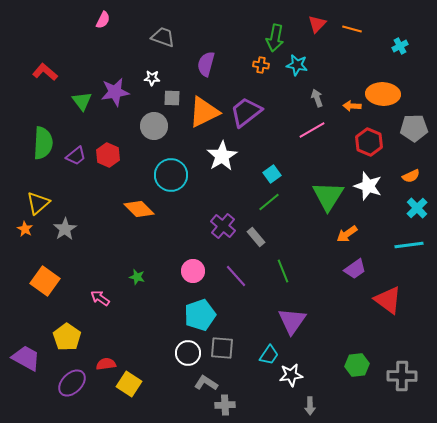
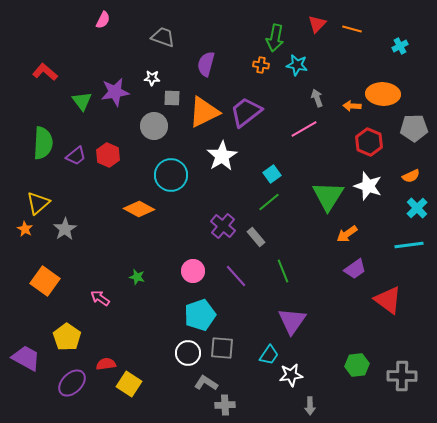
pink line at (312, 130): moved 8 px left, 1 px up
orange diamond at (139, 209): rotated 16 degrees counterclockwise
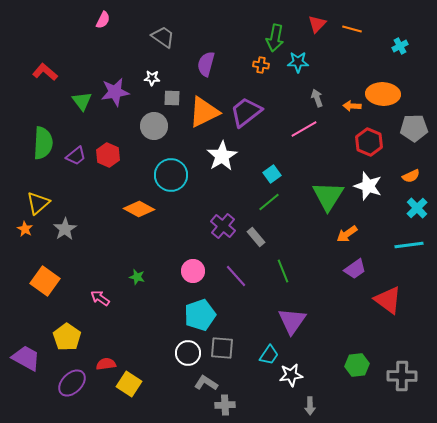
gray trapezoid at (163, 37): rotated 15 degrees clockwise
cyan star at (297, 65): moved 1 px right, 3 px up; rotated 10 degrees counterclockwise
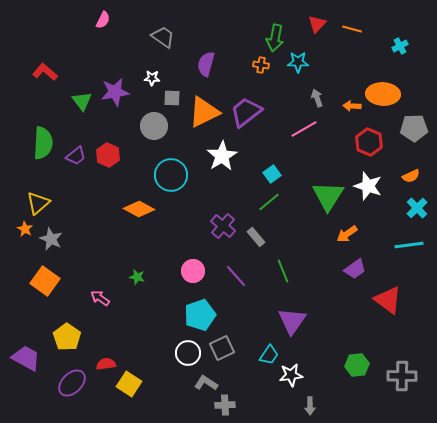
gray star at (65, 229): moved 14 px left, 10 px down; rotated 15 degrees counterclockwise
gray square at (222, 348): rotated 30 degrees counterclockwise
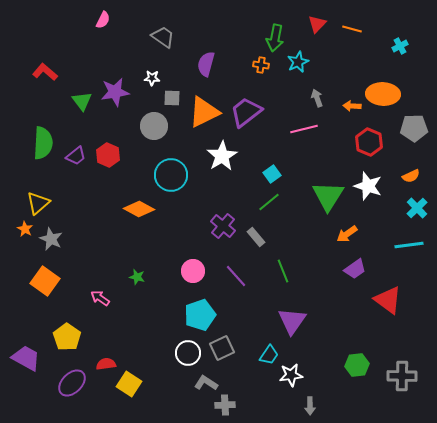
cyan star at (298, 62): rotated 25 degrees counterclockwise
pink line at (304, 129): rotated 16 degrees clockwise
